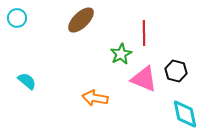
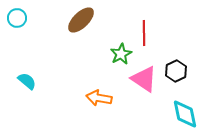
black hexagon: rotated 20 degrees clockwise
pink triangle: rotated 12 degrees clockwise
orange arrow: moved 4 px right
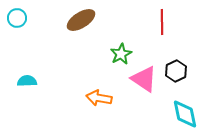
brown ellipse: rotated 12 degrees clockwise
red line: moved 18 px right, 11 px up
cyan semicircle: rotated 42 degrees counterclockwise
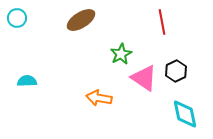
red line: rotated 10 degrees counterclockwise
pink triangle: moved 1 px up
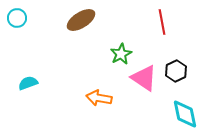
cyan semicircle: moved 1 px right, 2 px down; rotated 18 degrees counterclockwise
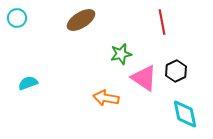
green star: rotated 15 degrees clockwise
orange arrow: moved 7 px right
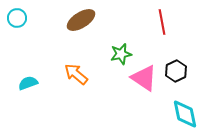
orange arrow: moved 30 px left, 24 px up; rotated 30 degrees clockwise
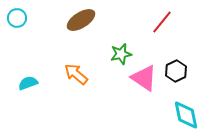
red line: rotated 50 degrees clockwise
cyan diamond: moved 1 px right, 1 px down
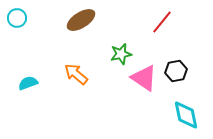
black hexagon: rotated 15 degrees clockwise
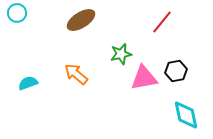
cyan circle: moved 5 px up
pink triangle: rotated 44 degrees counterclockwise
